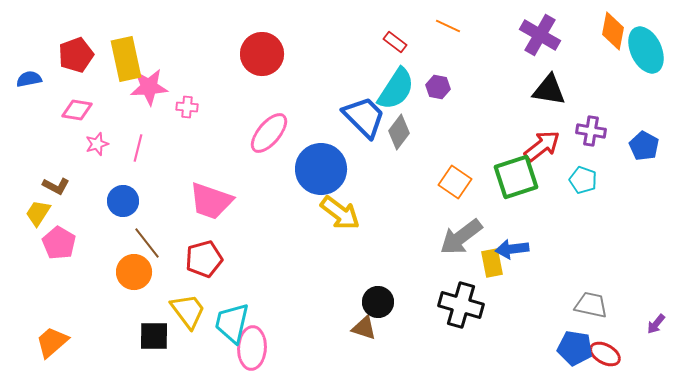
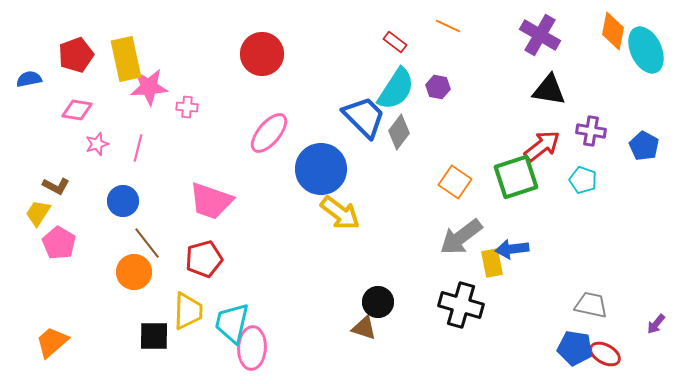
yellow trapezoid at (188, 311): rotated 39 degrees clockwise
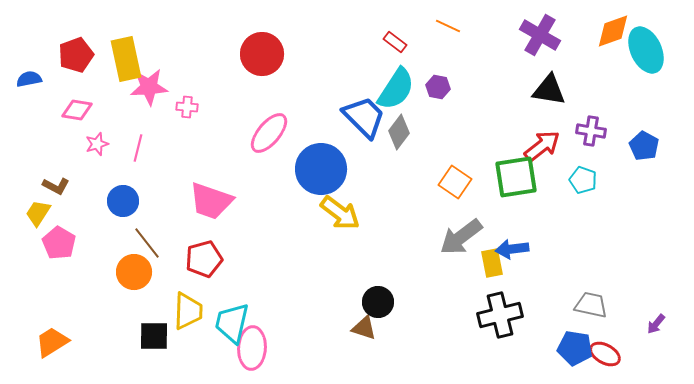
orange diamond at (613, 31): rotated 60 degrees clockwise
green square at (516, 177): rotated 9 degrees clockwise
black cross at (461, 305): moved 39 px right, 10 px down; rotated 30 degrees counterclockwise
orange trapezoid at (52, 342): rotated 9 degrees clockwise
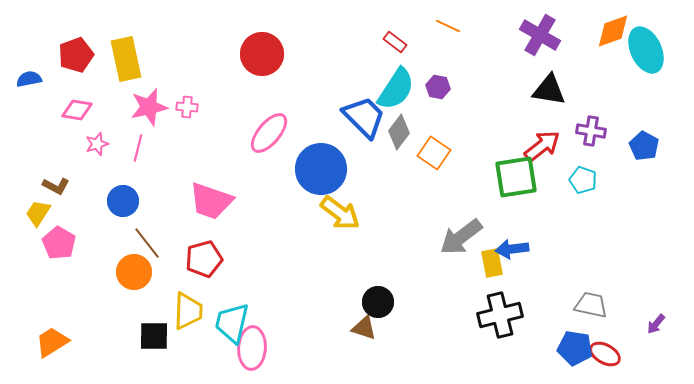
pink star at (149, 87): moved 20 px down; rotated 9 degrees counterclockwise
orange square at (455, 182): moved 21 px left, 29 px up
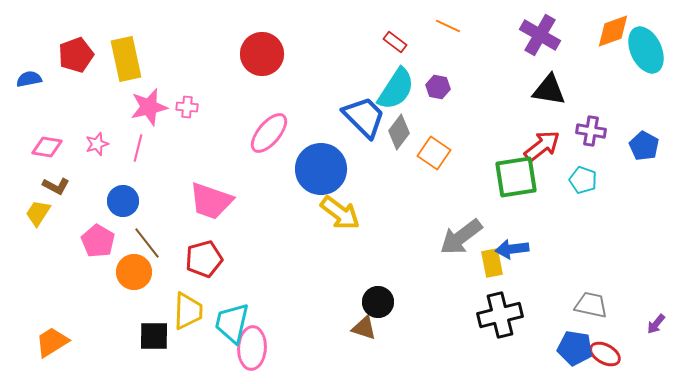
pink diamond at (77, 110): moved 30 px left, 37 px down
pink pentagon at (59, 243): moved 39 px right, 2 px up
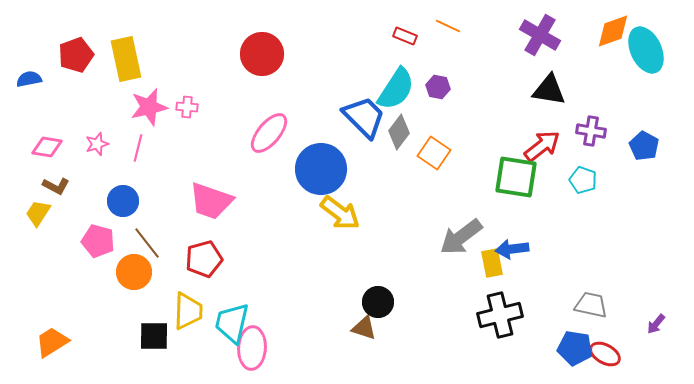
red rectangle at (395, 42): moved 10 px right, 6 px up; rotated 15 degrees counterclockwise
green square at (516, 177): rotated 18 degrees clockwise
pink pentagon at (98, 241): rotated 16 degrees counterclockwise
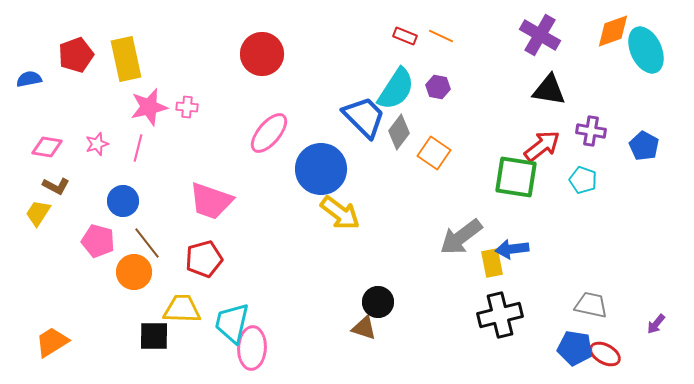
orange line at (448, 26): moved 7 px left, 10 px down
yellow trapezoid at (188, 311): moved 6 px left, 2 px up; rotated 90 degrees counterclockwise
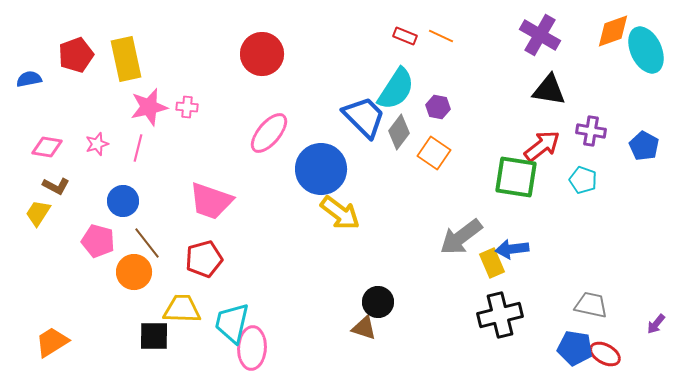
purple hexagon at (438, 87): moved 20 px down
yellow rectangle at (492, 263): rotated 12 degrees counterclockwise
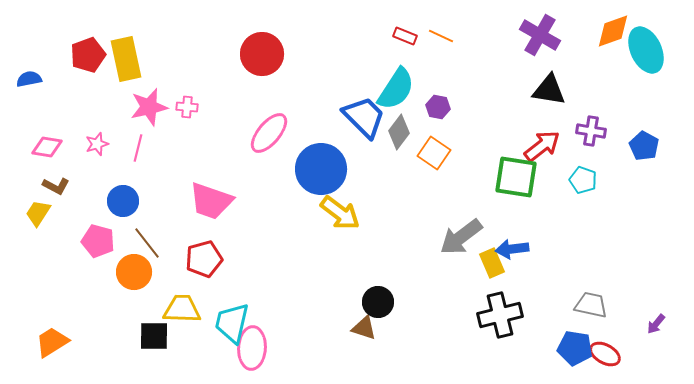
red pentagon at (76, 55): moved 12 px right
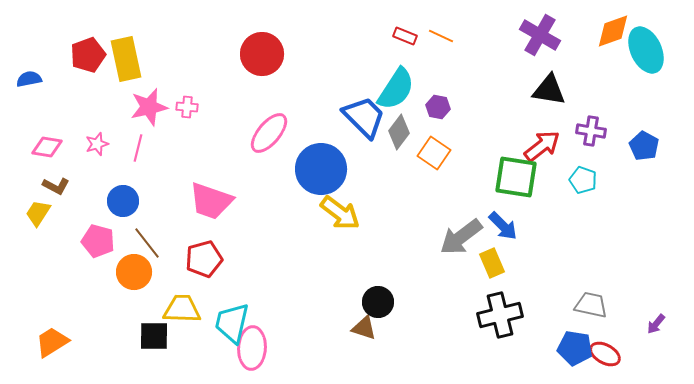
blue arrow at (512, 249): moved 9 px left, 23 px up; rotated 128 degrees counterclockwise
